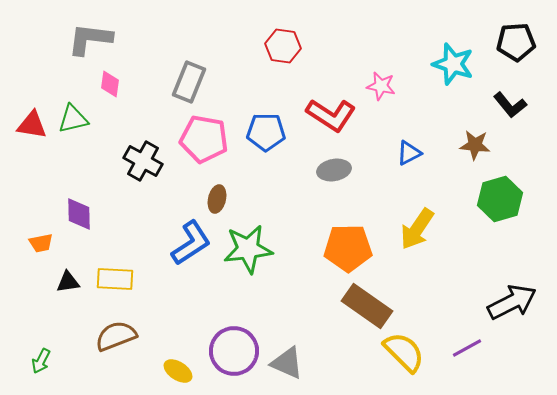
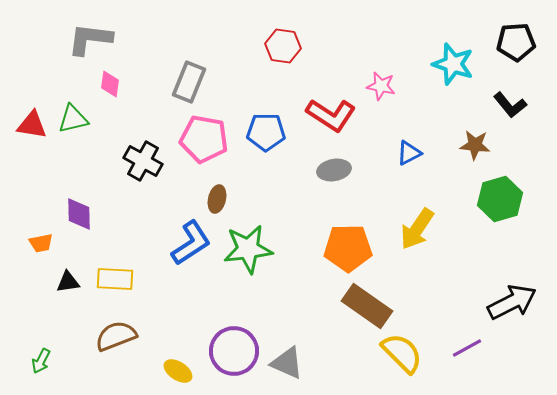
yellow semicircle: moved 2 px left, 1 px down
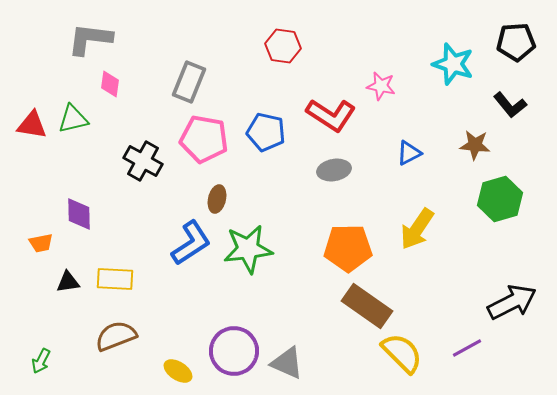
blue pentagon: rotated 12 degrees clockwise
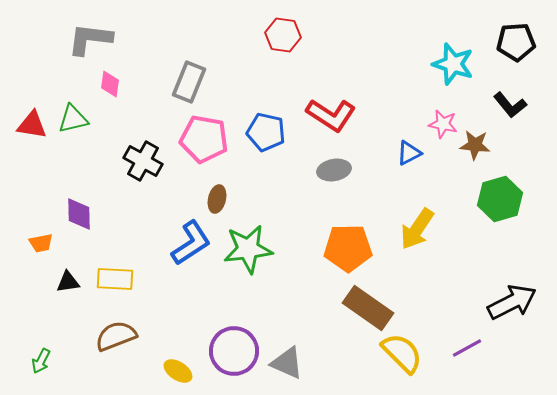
red hexagon: moved 11 px up
pink star: moved 62 px right, 38 px down
brown rectangle: moved 1 px right, 2 px down
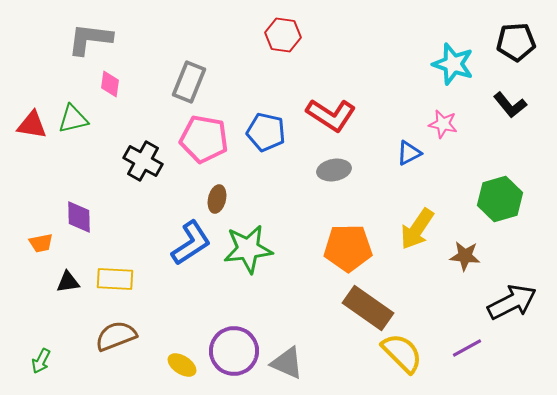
brown star: moved 10 px left, 111 px down
purple diamond: moved 3 px down
yellow ellipse: moved 4 px right, 6 px up
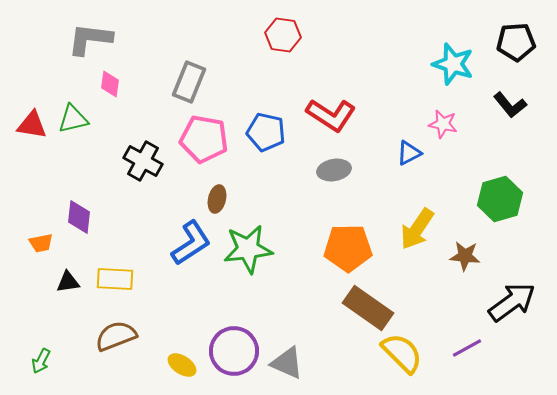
purple diamond: rotated 8 degrees clockwise
black arrow: rotated 9 degrees counterclockwise
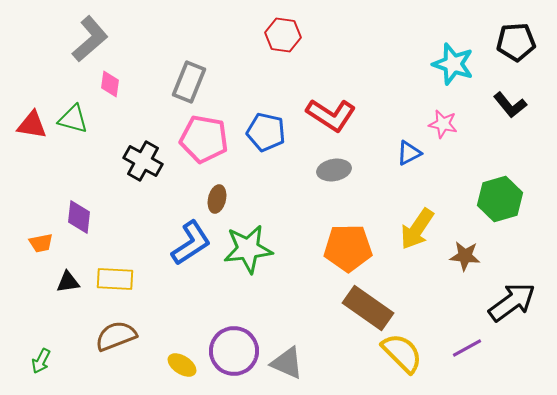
gray L-shape: rotated 132 degrees clockwise
green triangle: rotated 28 degrees clockwise
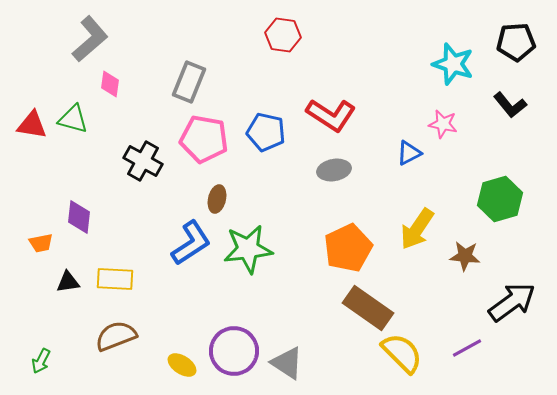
orange pentagon: rotated 24 degrees counterclockwise
gray triangle: rotated 9 degrees clockwise
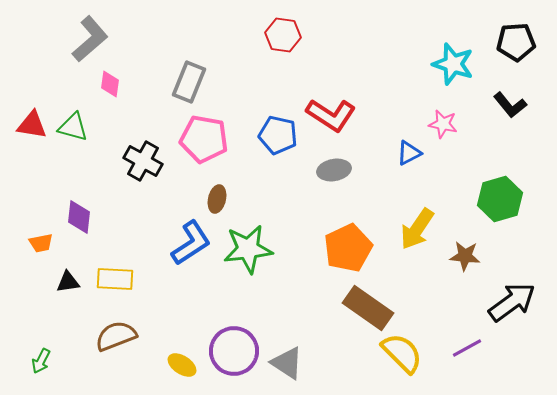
green triangle: moved 8 px down
blue pentagon: moved 12 px right, 3 px down
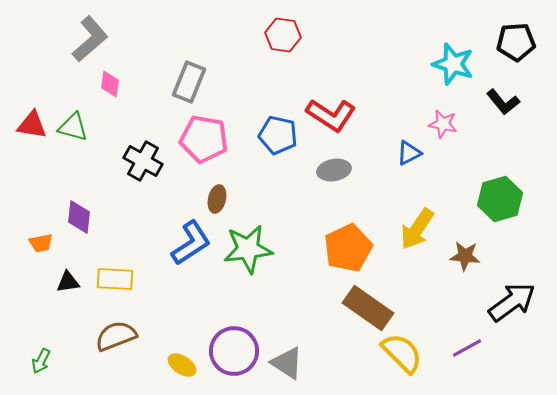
black L-shape: moved 7 px left, 3 px up
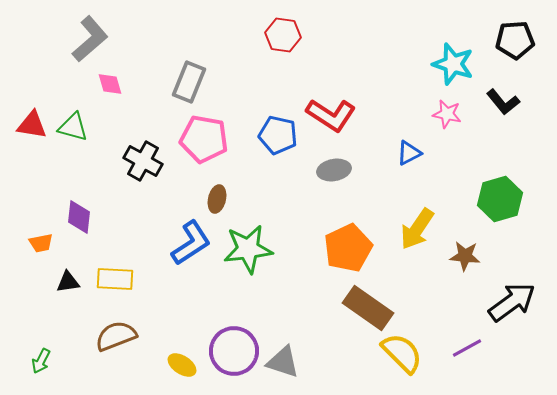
black pentagon: moved 1 px left, 2 px up
pink diamond: rotated 24 degrees counterclockwise
pink star: moved 4 px right, 10 px up
gray triangle: moved 4 px left, 1 px up; rotated 15 degrees counterclockwise
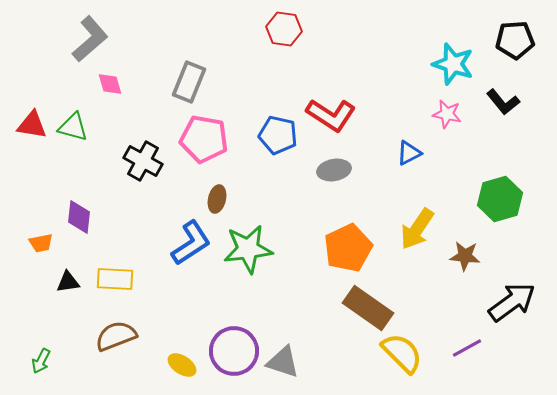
red hexagon: moved 1 px right, 6 px up
